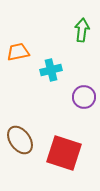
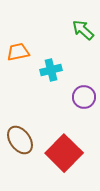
green arrow: moved 1 px right; rotated 55 degrees counterclockwise
red square: rotated 27 degrees clockwise
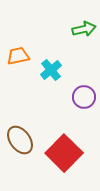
green arrow: moved 1 px right, 1 px up; rotated 125 degrees clockwise
orange trapezoid: moved 4 px down
cyan cross: rotated 25 degrees counterclockwise
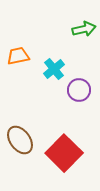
cyan cross: moved 3 px right, 1 px up
purple circle: moved 5 px left, 7 px up
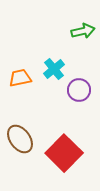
green arrow: moved 1 px left, 2 px down
orange trapezoid: moved 2 px right, 22 px down
brown ellipse: moved 1 px up
